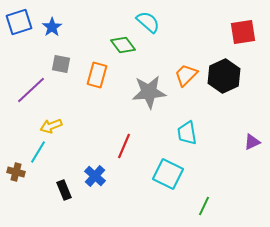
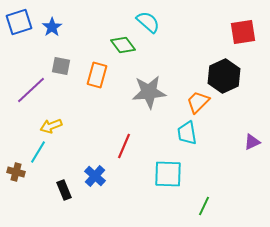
gray square: moved 2 px down
orange trapezoid: moved 12 px right, 27 px down
cyan square: rotated 24 degrees counterclockwise
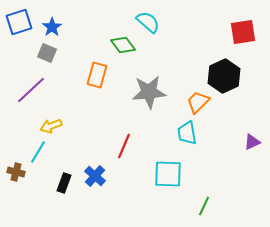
gray square: moved 14 px left, 13 px up; rotated 12 degrees clockwise
black rectangle: moved 7 px up; rotated 42 degrees clockwise
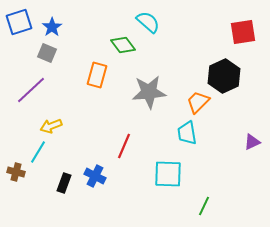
blue cross: rotated 15 degrees counterclockwise
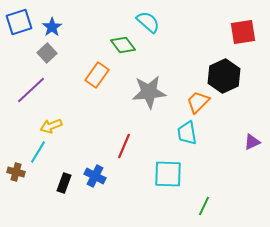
gray square: rotated 24 degrees clockwise
orange rectangle: rotated 20 degrees clockwise
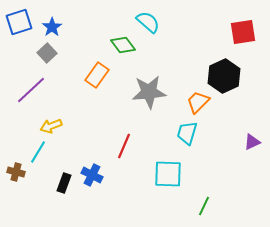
cyan trapezoid: rotated 25 degrees clockwise
blue cross: moved 3 px left, 1 px up
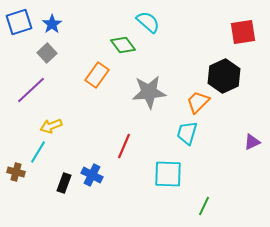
blue star: moved 3 px up
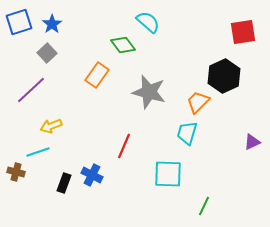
gray star: rotated 20 degrees clockwise
cyan line: rotated 40 degrees clockwise
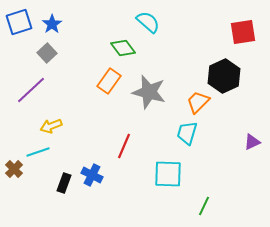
green diamond: moved 3 px down
orange rectangle: moved 12 px right, 6 px down
brown cross: moved 2 px left, 3 px up; rotated 30 degrees clockwise
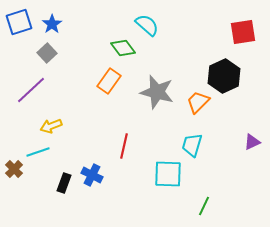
cyan semicircle: moved 1 px left, 3 px down
gray star: moved 8 px right
cyan trapezoid: moved 5 px right, 12 px down
red line: rotated 10 degrees counterclockwise
